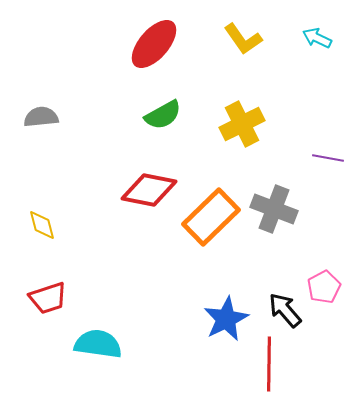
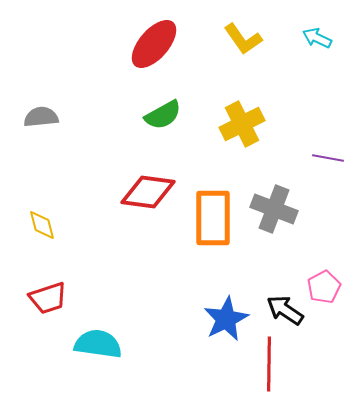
red diamond: moved 1 px left, 2 px down; rotated 4 degrees counterclockwise
orange rectangle: moved 2 px right, 1 px down; rotated 46 degrees counterclockwise
black arrow: rotated 15 degrees counterclockwise
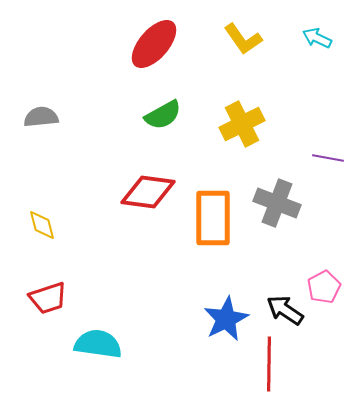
gray cross: moved 3 px right, 6 px up
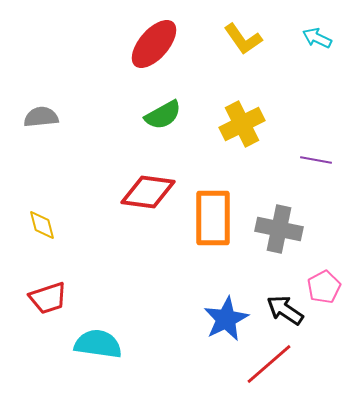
purple line: moved 12 px left, 2 px down
gray cross: moved 2 px right, 26 px down; rotated 9 degrees counterclockwise
red line: rotated 48 degrees clockwise
